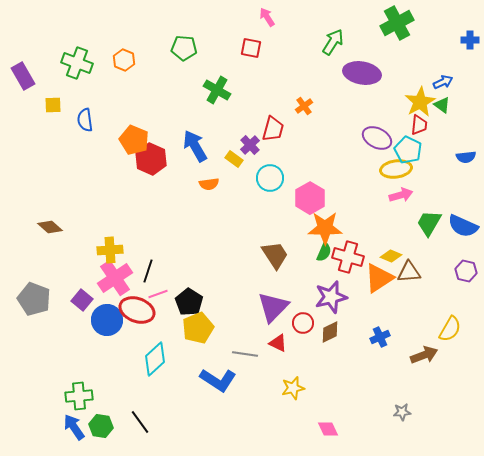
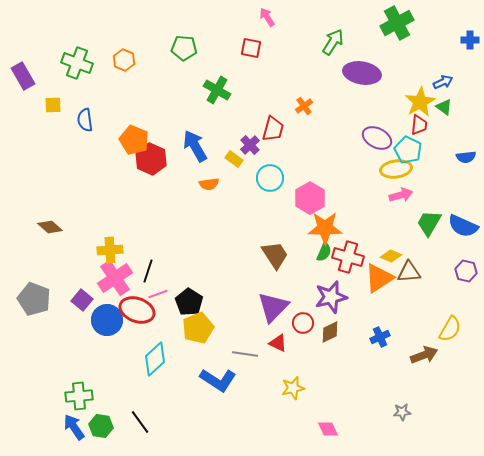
green triangle at (442, 105): moved 2 px right, 2 px down
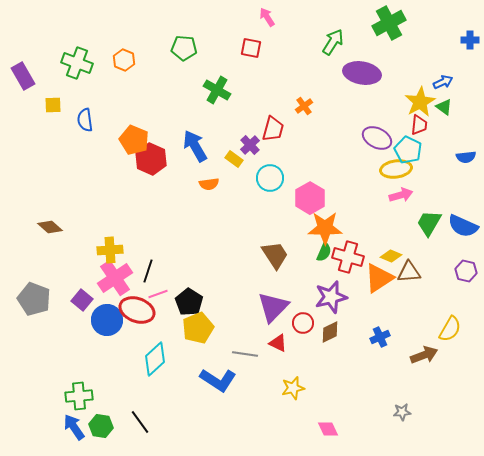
green cross at (397, 23): moved 8 px left
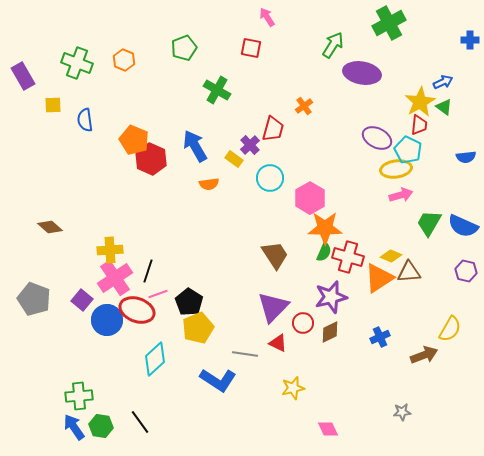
green arrow at (333, 42): moved 3 px down
green pentagon at (184, 48): rotated 25 degrees counterclockwise
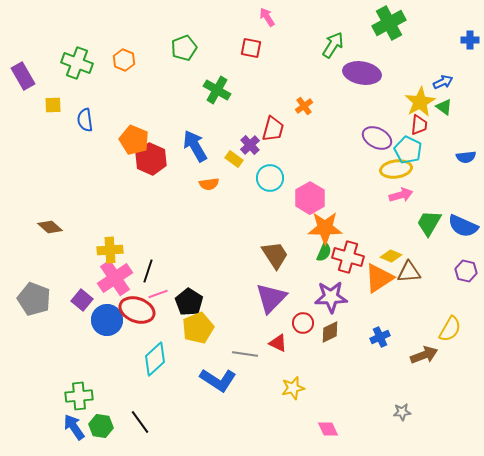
purple star at (331, 297): rotated 12 degrees clockwise
purple triangle at (273, 307): moved 2 px left, 9 px up
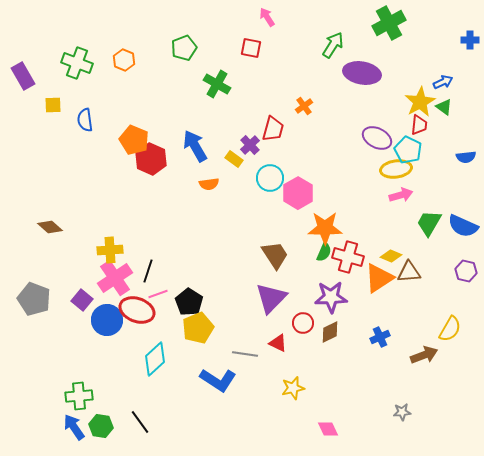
green cross at (217, 90): moved 6 px up
pink hexagon at (310, 198): moved 12 px left, 5 px up
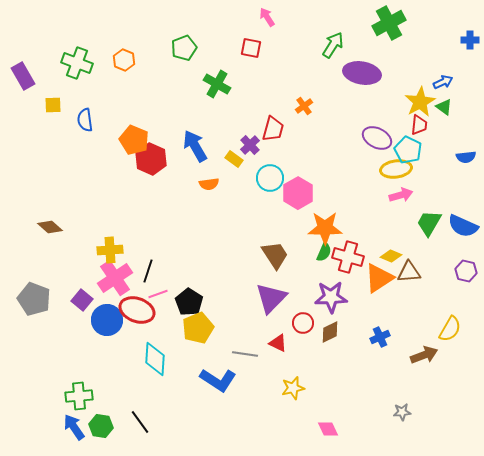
cyan diamond at (155, 359): rotated 44 degrees counterclockwise
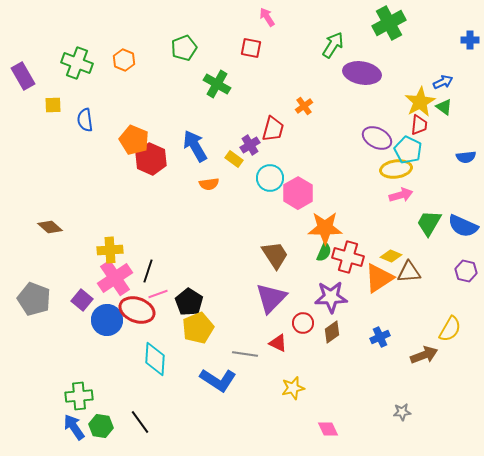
purple cross at (250, 145): rotated 12 degrees clockwise
brown diamond at (330, 332): moved 2 px right; rotated 10 degrees counterclockwise
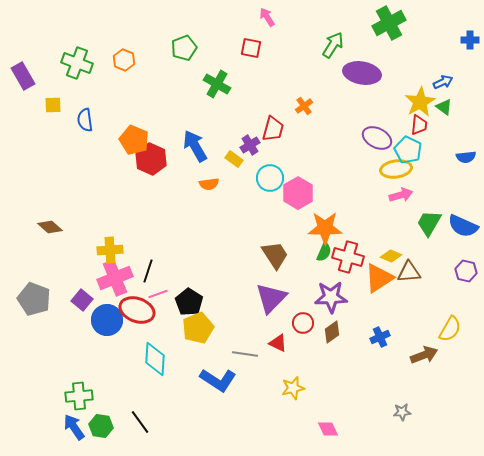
pink cross at (115, 278): rotated 12 degrees clockwise
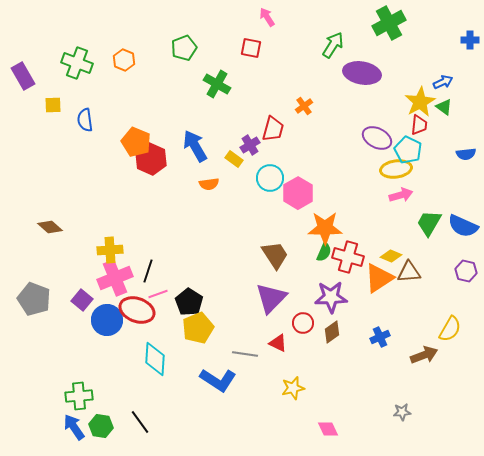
orange pentagon at (134, 140): moved 2 px right, 2 px down
blue semicircle at (466, 157): moved 3 px up
